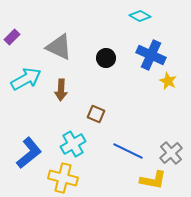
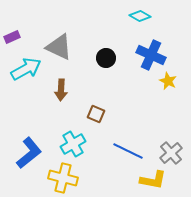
purple rectangle: rotated 21 degrees clockwise
cyan arrow: moved 10 px up
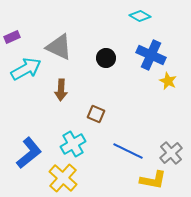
yellow cross: rotated 28 degrees clockwise
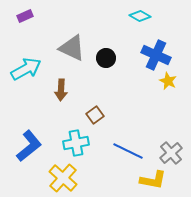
purple rectangle: moved 13 px right, 21 px up
gray triangle: moved 13 px right, 1 px down
blue cross: moved 5 px right
brown square: moved 1 px left, 1 px down; rotated 30 degrees clockwise
cyan cross: moved 3 px right, 1 px up; rotated 20 degrees clockwise
blue L-shape: moved 7 px up
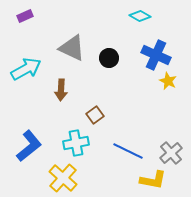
black circle: moved 3 px right
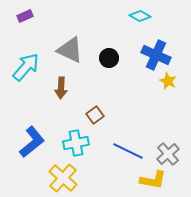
gray triangle: moved 2 px left, 2 px down
cyan arrow: moved 2 px up; rotated 20 degrees counterclockwise
brown arrow: moved 2 px up
blue L-shape: moved 3 px right, 4 px up
gray cross: moved 3 px left, 1 px down
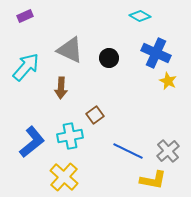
blue cross: moved 2 px up
cyan cross: moved 6 px left, 7 px up
gray cross: moved 3 px up
yellow cross: moved 1 px right, 1 px up
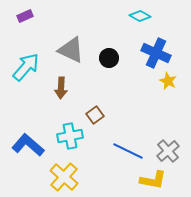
gray triangle: moved 1 px right
blue L-shape: moved 4 px left, 3 px down; rotated 100 degrees counterclockwise
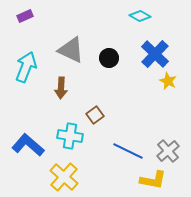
blue cross: moved 1 px left, 1 px down; rotated 20 degrees clockwise
cyan arrow: rotated 20 degrees counterclockwise
cyan cross: rotated 20 degrees clockwise
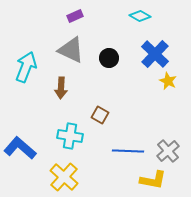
purple rectangle: moved 50 px right
brown square: moved 5 px right; rotated 24 degrees counterclockwise
blue L-shape: moved 8 px left, 3 px down
blue line: rotated 24 degrees counterclockwise
